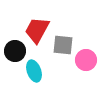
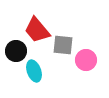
red trapezoid: rotated 68 degrees counterclockwise
black circle: moved 1 px right
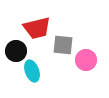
red trapezoid: moved 2 px up; rotated 64 degrees counterclockwise
cyan ellipse: moved 2 px left
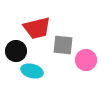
cyan ellipse: rotated 55 degrees counterclockwise
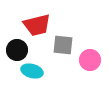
red trapezoid: moved 3 px up
black circle: moved 1 px right, 1 px up
pink circle: moved 4 px right
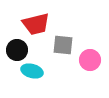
red trapezoid: moved 1 px left, 1 px up
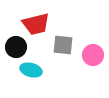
black circle: moved 1 px left, 3 px up
pink circle: moved 3 px right, 5 px up
cyan ellipse: moved 1 px left, 1 px up
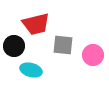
black circle: moved 2 px left, 1 px up
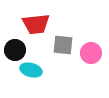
red trapezoid: rotated 8 degrees clockwise
black circle: moved 1 px right, 4 px down
pink circle: moved 2 px left, 2 px up
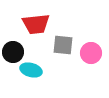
black circle: moved 2 px left, 2 px down
